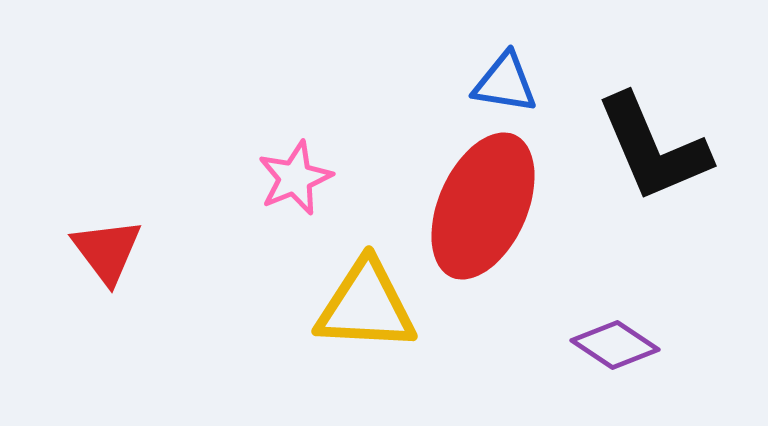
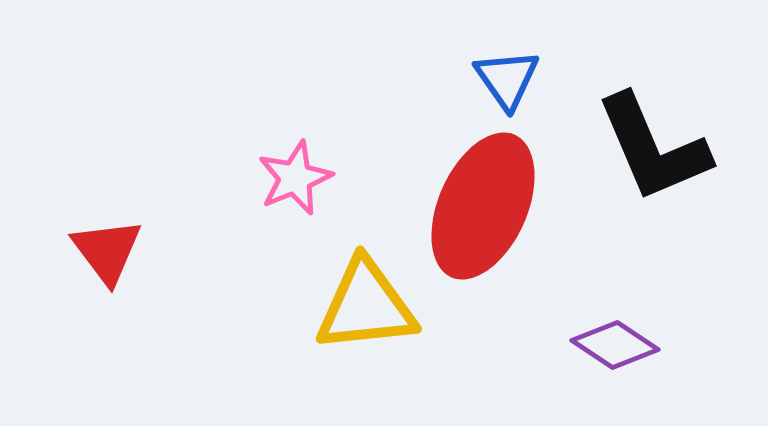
blue triangle: moved 2 px right, 4 px up; rotated 46 degrees clockwise
yellow triangle: rotated 9 degrees counterclockwise
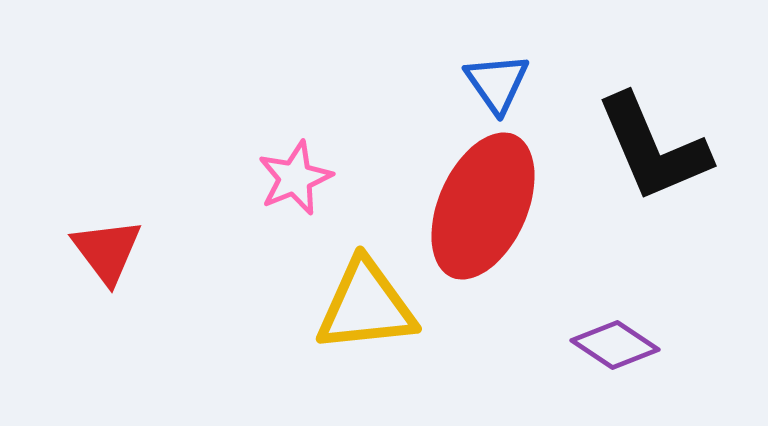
blue triangle: moved 10 px left, 4 px down
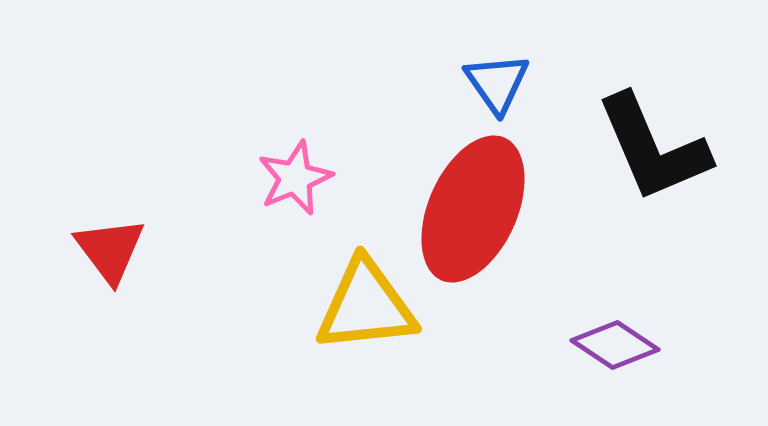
red ellipse: moved 10 px left, 3 px down
red triangle: moved 3 px right, 1 px up
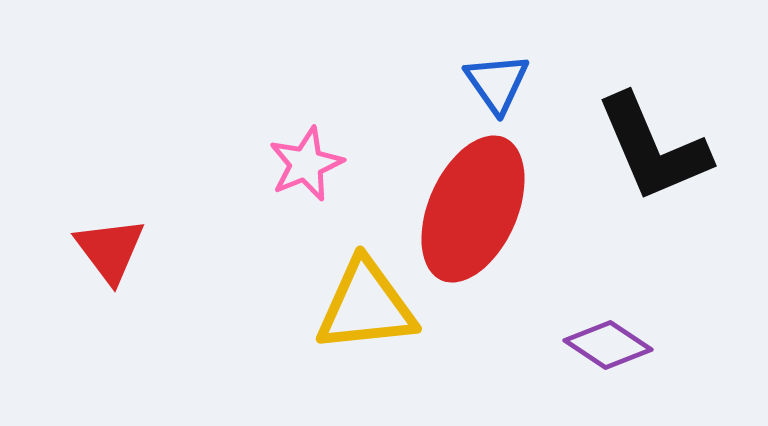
pink star: moved 11 px right, 14 px up
purple diamond: moved 7 px left
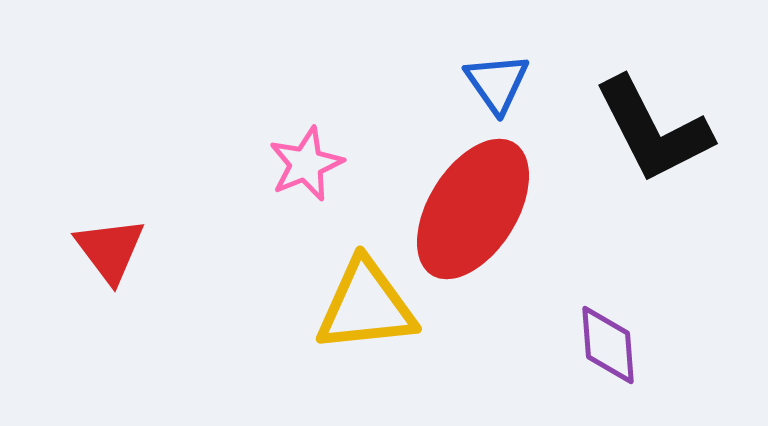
black L-shape: moved 18 px up; rotated 4 degrees counterclockwise
red ellipse: rotated 8 degrees clockwise
purple diamond: rotated 52 degrees clockwise
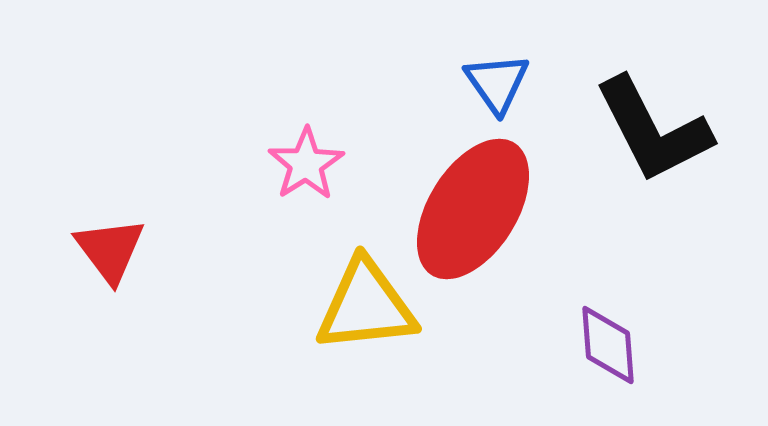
pink star: rotated 10 degrees counterclockwise
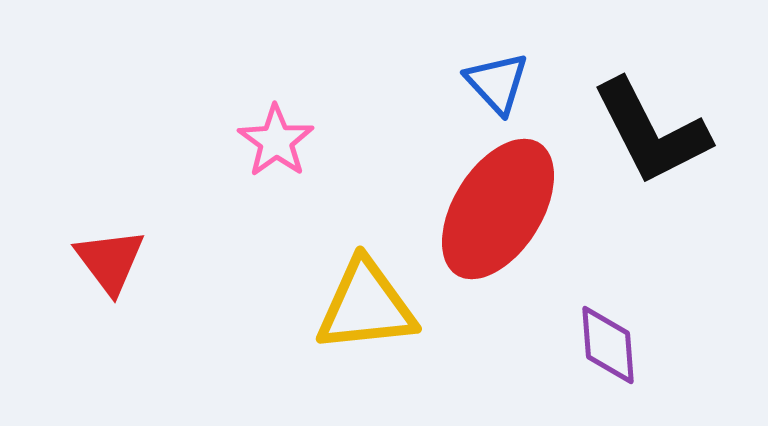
blue triangle: rotated 8 degrees counterclockwise
black L-shape: moved 2 px left, 2 px down
pink star: moved 30 px left, 23 px up; rotated 4 degrees counterclockwise
red ellipse: moved 25 px right
red triangle: moved 11 px down
